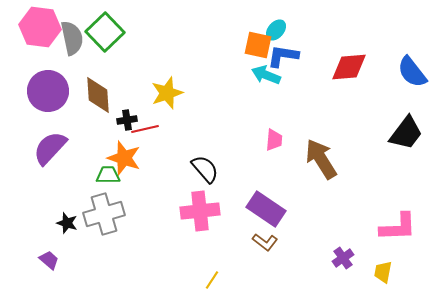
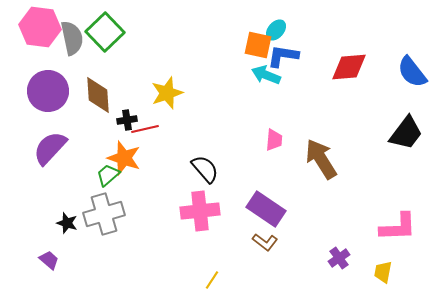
green trapezoid: rotated 40 degrees counterclockwise
purple cross: moved 4 px left
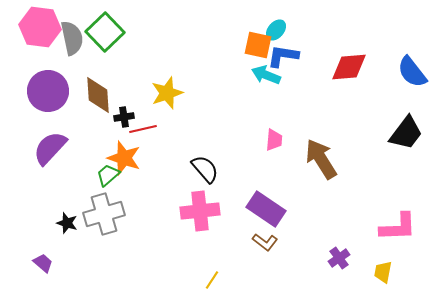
black cross: moved 3 px left, 3 px up
red line: moved 2 px left
purple trapezoid: moved 6 px left, 3 px down
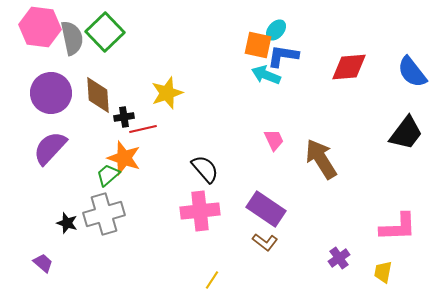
purple circle: moved 3 px right, 2 px down
pink trapezoid: rotated 30 degrees counterclockwise
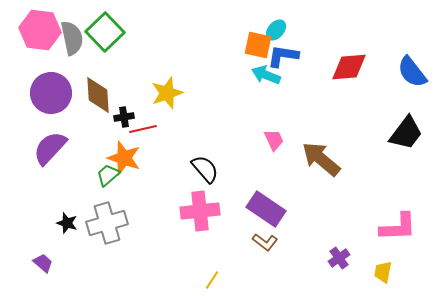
pink hexagon: moved 3 px down
brown arrow: rotated 18 degrees counterclockwise
gray cross: moved 3 px right, 9 px down
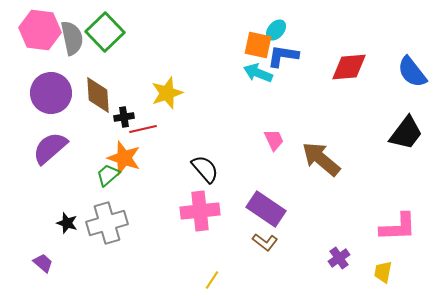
cyan arrow: moved 8 px left, 2 px up
purple semicircle: rotated 6 degrees clockwise
